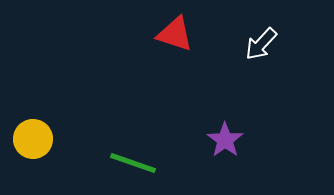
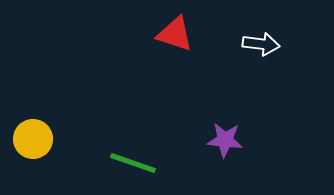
white arrow: rotated 126 degrees counterclockwise
purple star: rotated 30 degrees counterclockwise
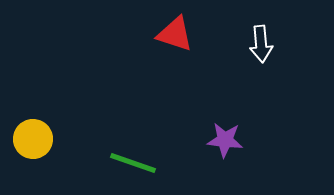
white arrow: rotated 78 degrees clockwise
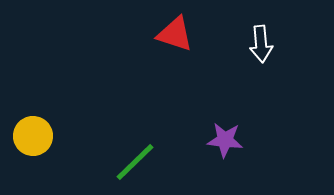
yellow circle: moved 3 px up
green line: moved 2 px right, 1 px up; rotated 63 degrees counterclockwise
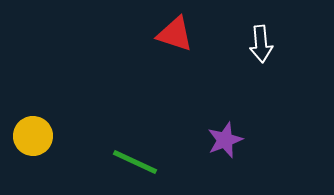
purple star: rotated 27 degrees counterclockwise
green line: rotated 69 degrees clockwise
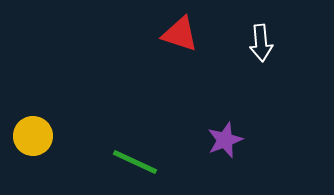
red triangle: moved 5 px right
white arrow: moved 1 px up
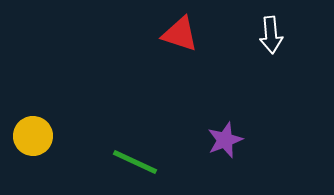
white arrow: moved 10 px right, 8 px up
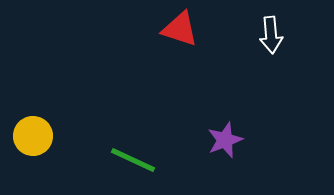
red triangle: moved 5 px up
green line: moved 2 px left, 2 px up
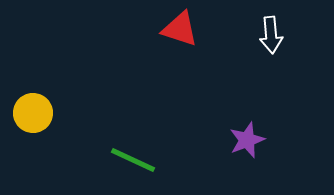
yellow circle: moved 23 px up
purple star: moved 22 px right
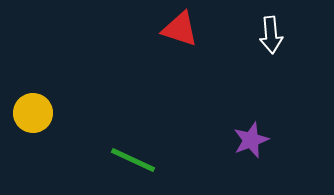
purple star: moved 4 px right
